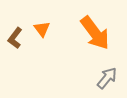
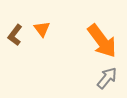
orange arrow: moved 7 px right, 8 px down
brown L-shape: moved 3 px up
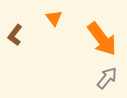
orange triangle: moved 12 px right, 11 px up
orange arrow: moved 2 px up
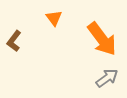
brown L-shape: moved 1 px left, 6 px down
gray arrow: rotated 15 degrees clockwise
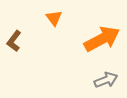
orange arrow: rotated 81 degrees counterclockwise
gray arrow: moved 1 px left, 2 px down; rotated 15 degrees clockwise
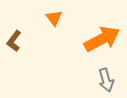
gray arrow: rotated 95 degrees clockwise
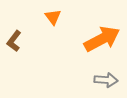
orange triangle: moved 1 px left, 1 px up
gray arrow: rotated 70 degrees counterclockwise
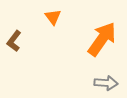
orange arrow: rotated 27 degrees counterclockwise
gray arrow: moved 3 px down
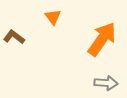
brown L-shape: moved 4 px up; rotated 90 degrees clockwise
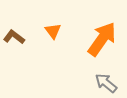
orange triangle: moved 14 px down
gray arrow: rotated 145 degrees counterclockwise
